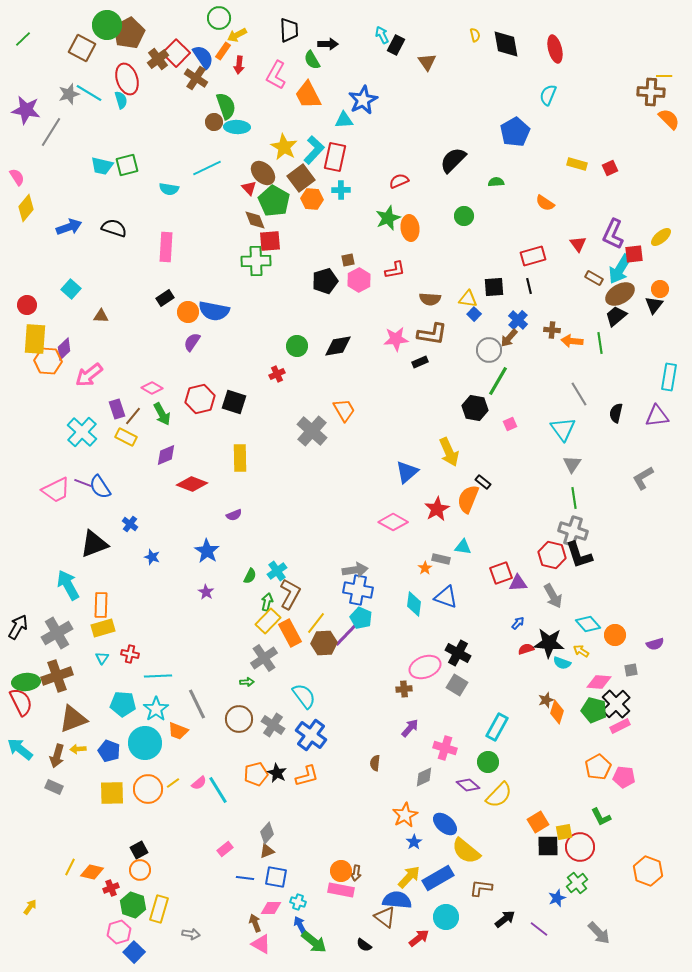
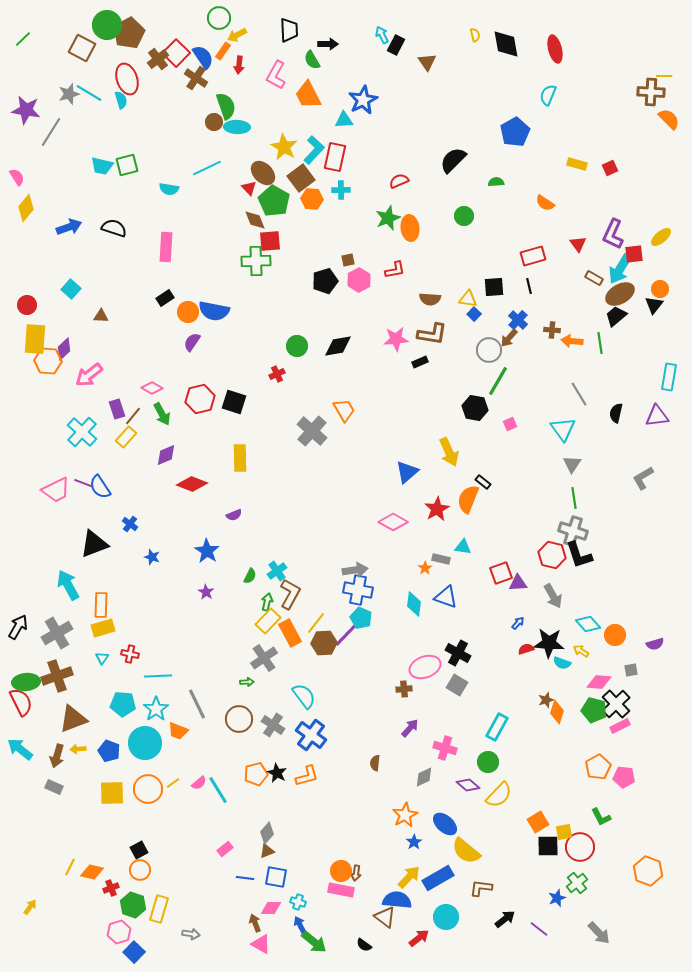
yellow rectangle at (126, 437): rotated 75 degrees counterclockwise
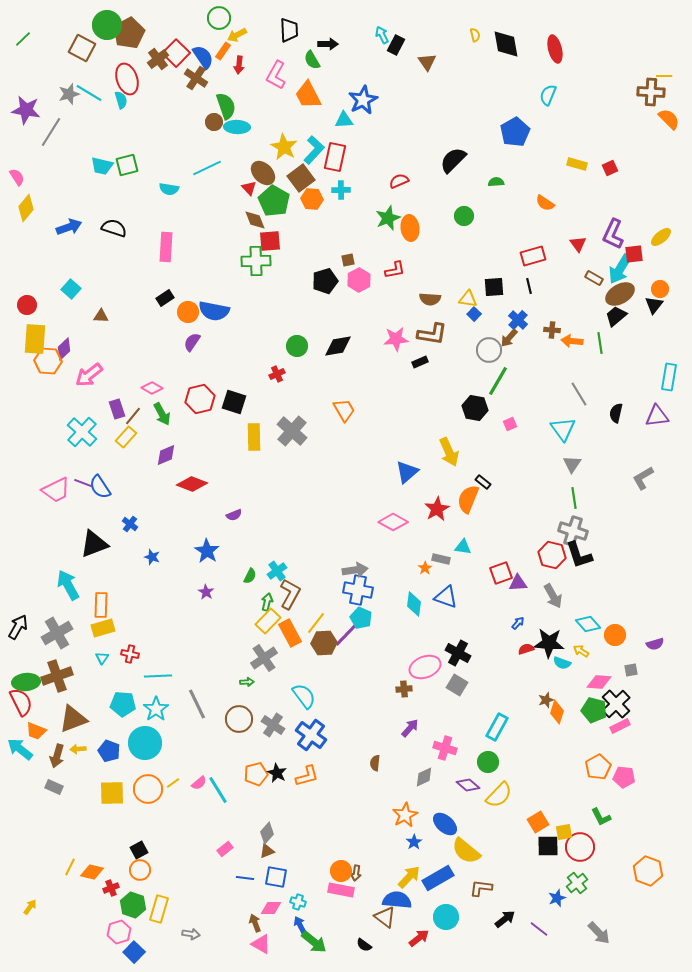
gray cross at (312, 431): moved 20 px left
yellow rectangle at (240, 458): moved 14 px right, 21 px up
orange trapezoid at (178, 731): moved 142 px left
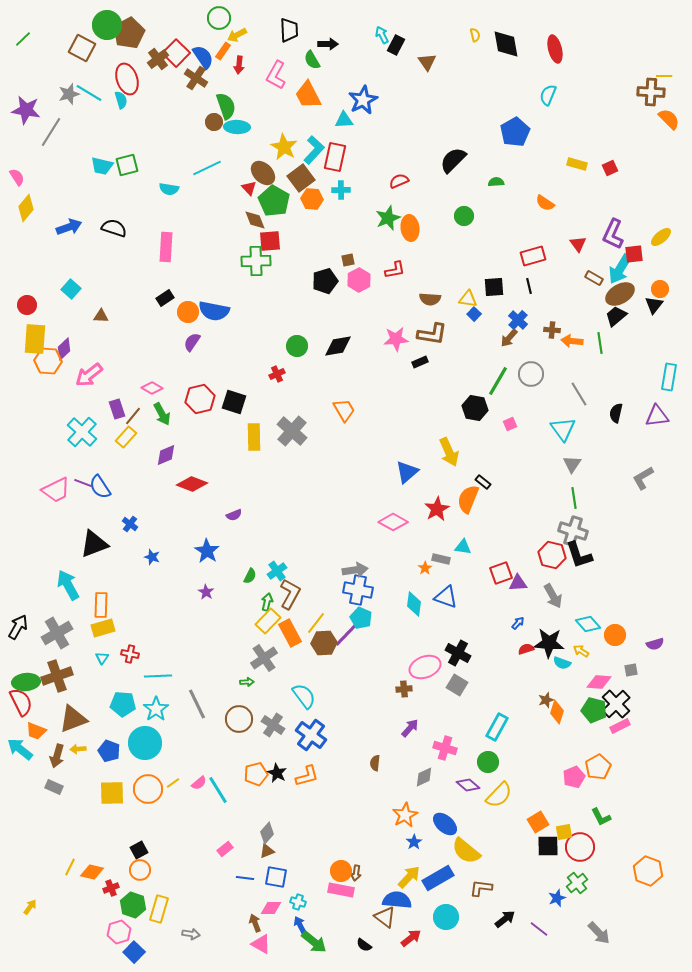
gray circle at (489, 350): moved 42 px right, 24 px down
pink pentagon at (624, 777): moved 50 px left; rotated 30 degrees counterclockwise
red arrow at (419, 938): moved 8 px left
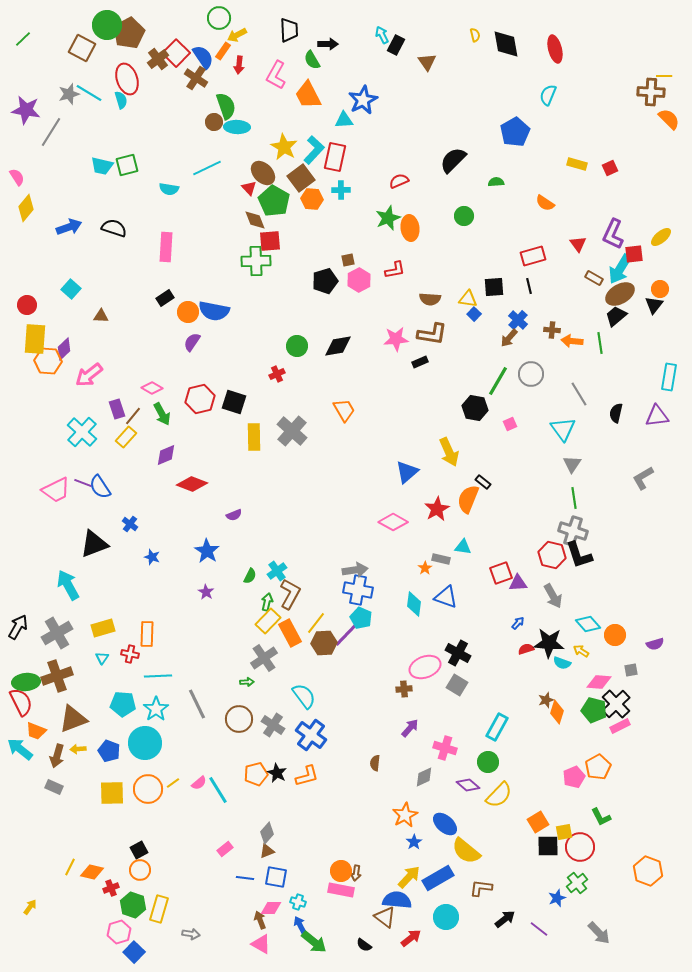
orange rectangle at (101, 605): moved 46 px right, 29 px down
brown arrow at (255, 923): moved 5 px right, 3 px up
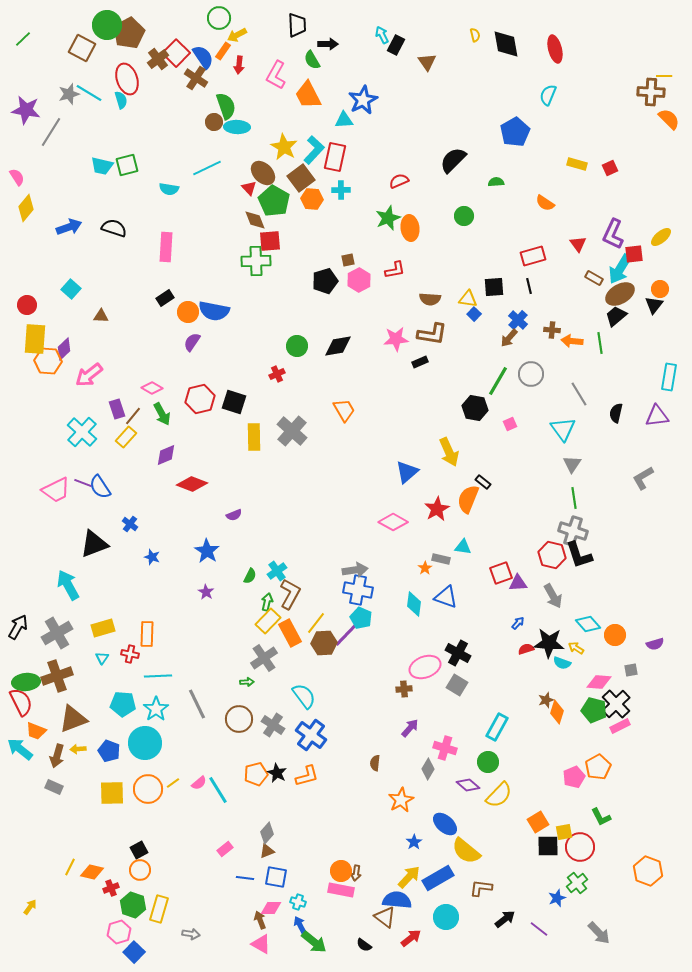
black trapezoid at (289, 30): moved 8 px right, 5 px up
yellow arrow at (581, 651): moved 5 px left, 3 px up
gray diamond at (424, 777): moved 4 px right, 8 px up; rotated 35 degrees counterclockwise
orange star at (405, 815): moved 4 px left, 15 px up
